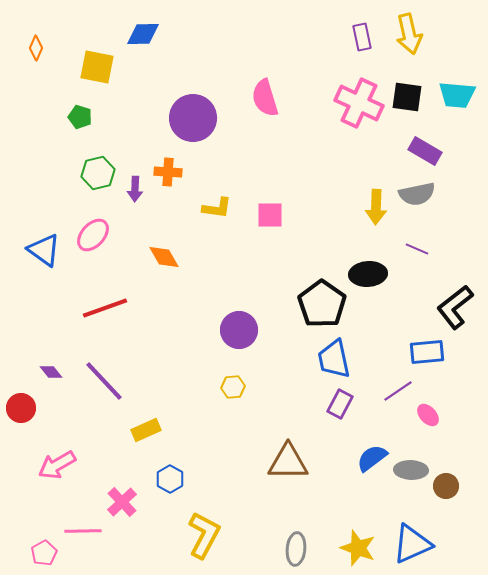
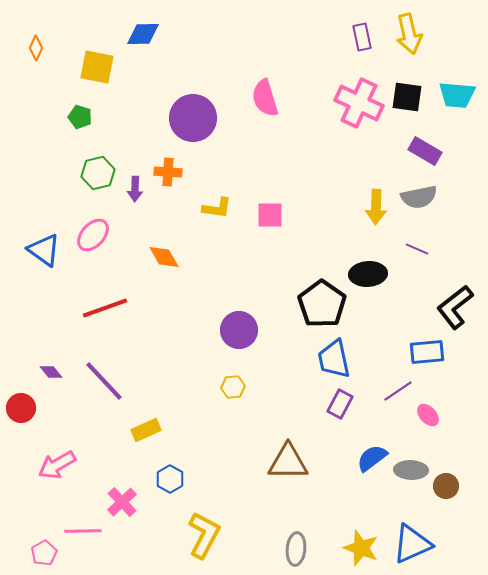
gray semicircle at (417, 194): moved 2 px right, 3 px down
yellow star at (358, 548): moved 3 px right
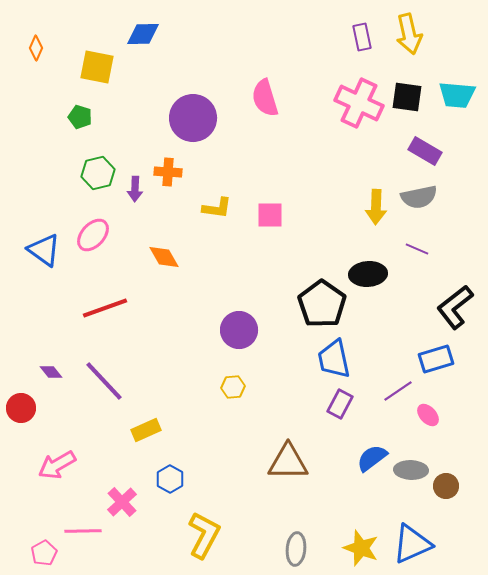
blue rectangle at (427, 352): moved 9 px right, 7 px down; rotated 12 degrees counterclockwise
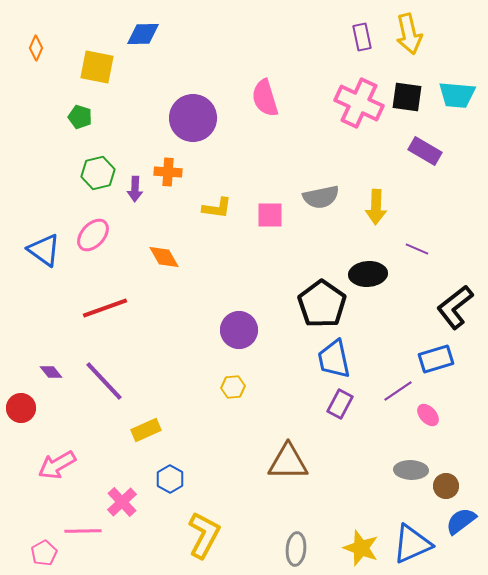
gray semicircle at (419, 197): moved 98 px left
blue semicircle at (372, 458): moved 89 px right, 63 px down
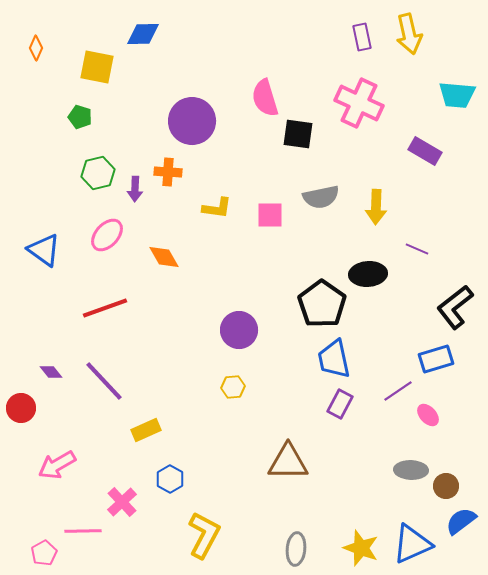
black square at (407, 97): moved 109 px left, 37 px down
purple circle at (193, 118): moved 1 px left, 3 px down
pink ellipse at (93, 235): moved 14 px right
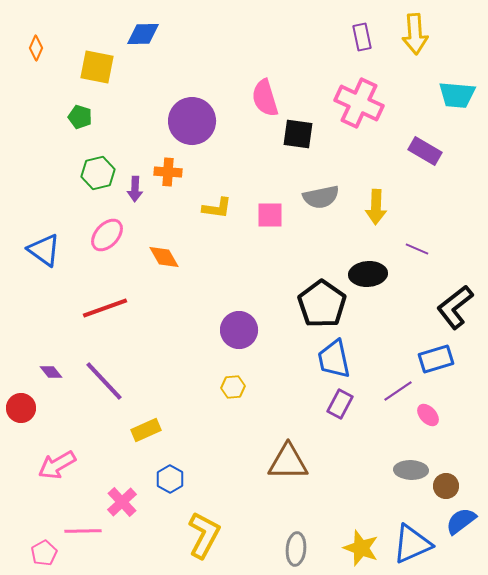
yellow arrow at (409, 34): moved 6 px right; rotated 9 degrees clockwise
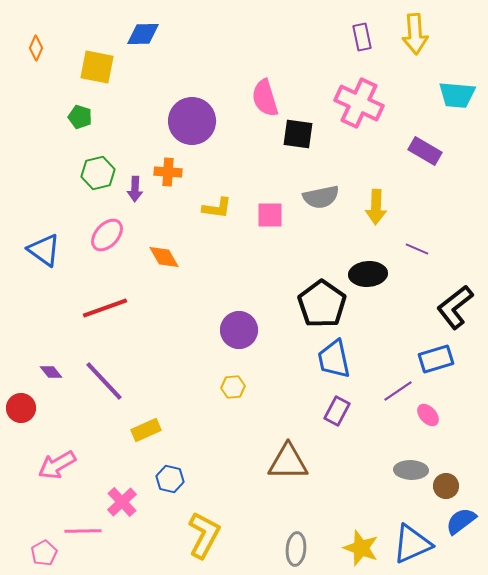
purple rectangle at (340, 404): moved 3 px left, 7 px down
blue hexagon at (170, 479): rotated 16 degrees counterclockwise
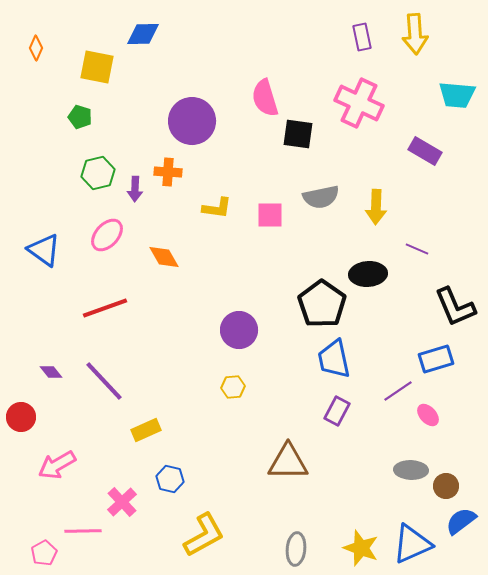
black L-shape at (455, 307): rotated 75 degrees counterclockwise
red circle at (21, 408): moved 9 px down
yellow L-shape at (204, 535): rotated 33 degrees clockwise
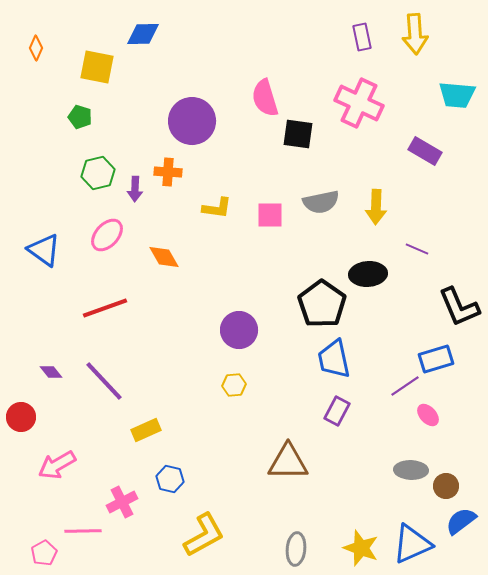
gray semicircle at (321, 197): moved 5 px down
black L-shape at (455, 307): moved 4 px right
yellow hexagon at (233, 387): moved 1 px right, 2 px up
purple line at (398, 391): moved 7 px right, 5 px up
pink cross at (122, 502): rotated 16 degrees clockwise
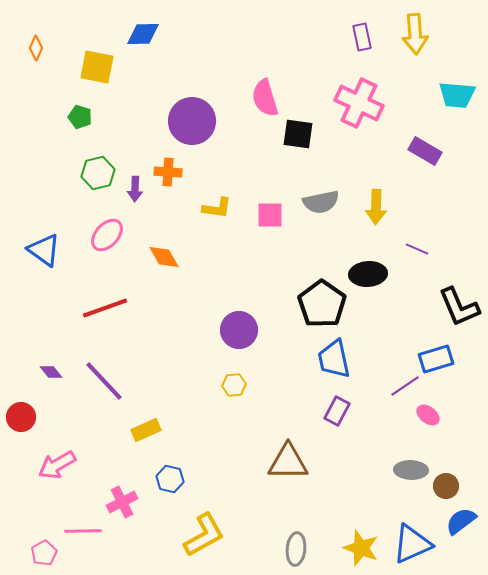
pink ellipse at (428, 415): rotated 10 degrees counterclockwise
